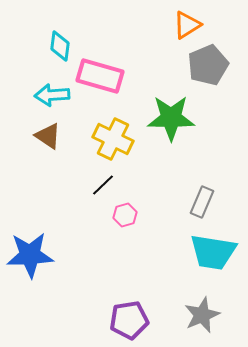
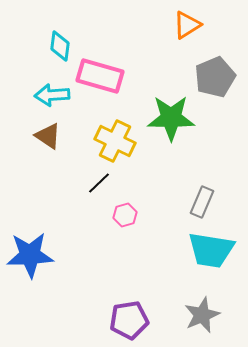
gray pentagon: moved 7 px right, 12 px down
yellow cross: moved 2 px right, 2 px down
black line: moved 4 px left, 2 px up
cyan trapezoid: moved 2 px left, 2 px up
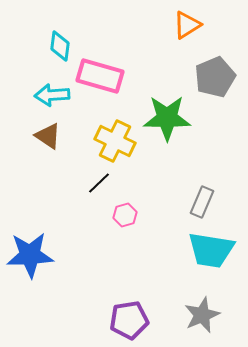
green star: moved 4 px left
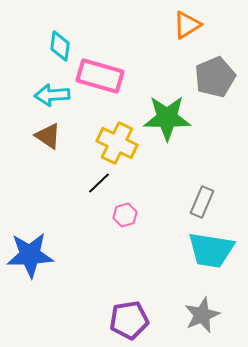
yellow cross: moved 2 px right, 2 px down
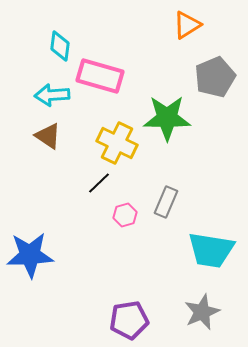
gray rectangle: moved 36 px left
gray star: moved 3 px up
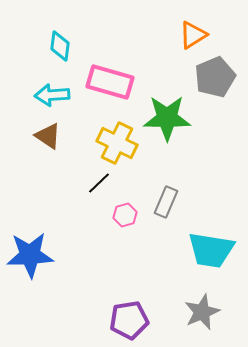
orange triangle: moved 6 px right, 10 px down
pink rectangle: moved 10 px right, 6 px down
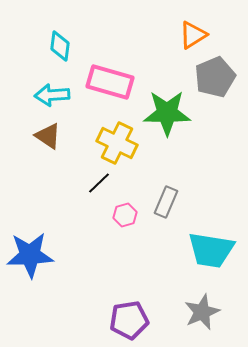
green star: moved 5 px up
